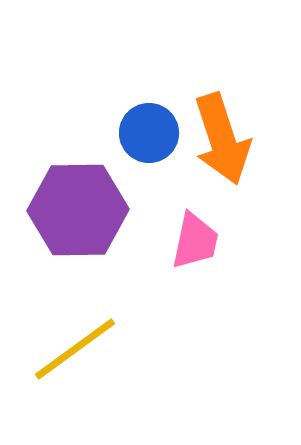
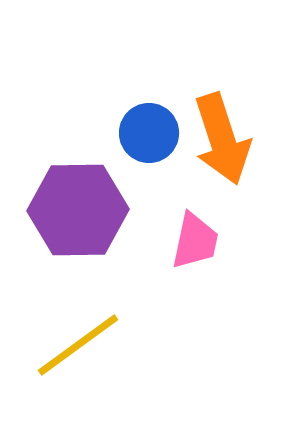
yellow line: moved 3 px right, 4 px up
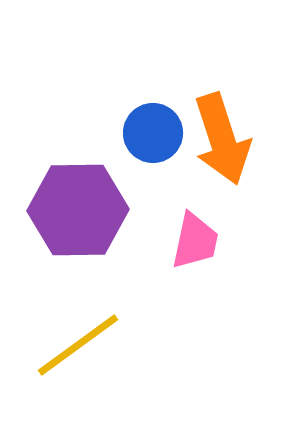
blue circle: moved 4 px right
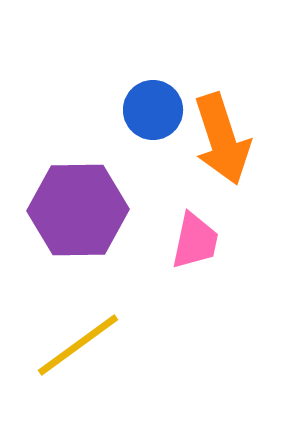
blue circle: moved 23 px up
